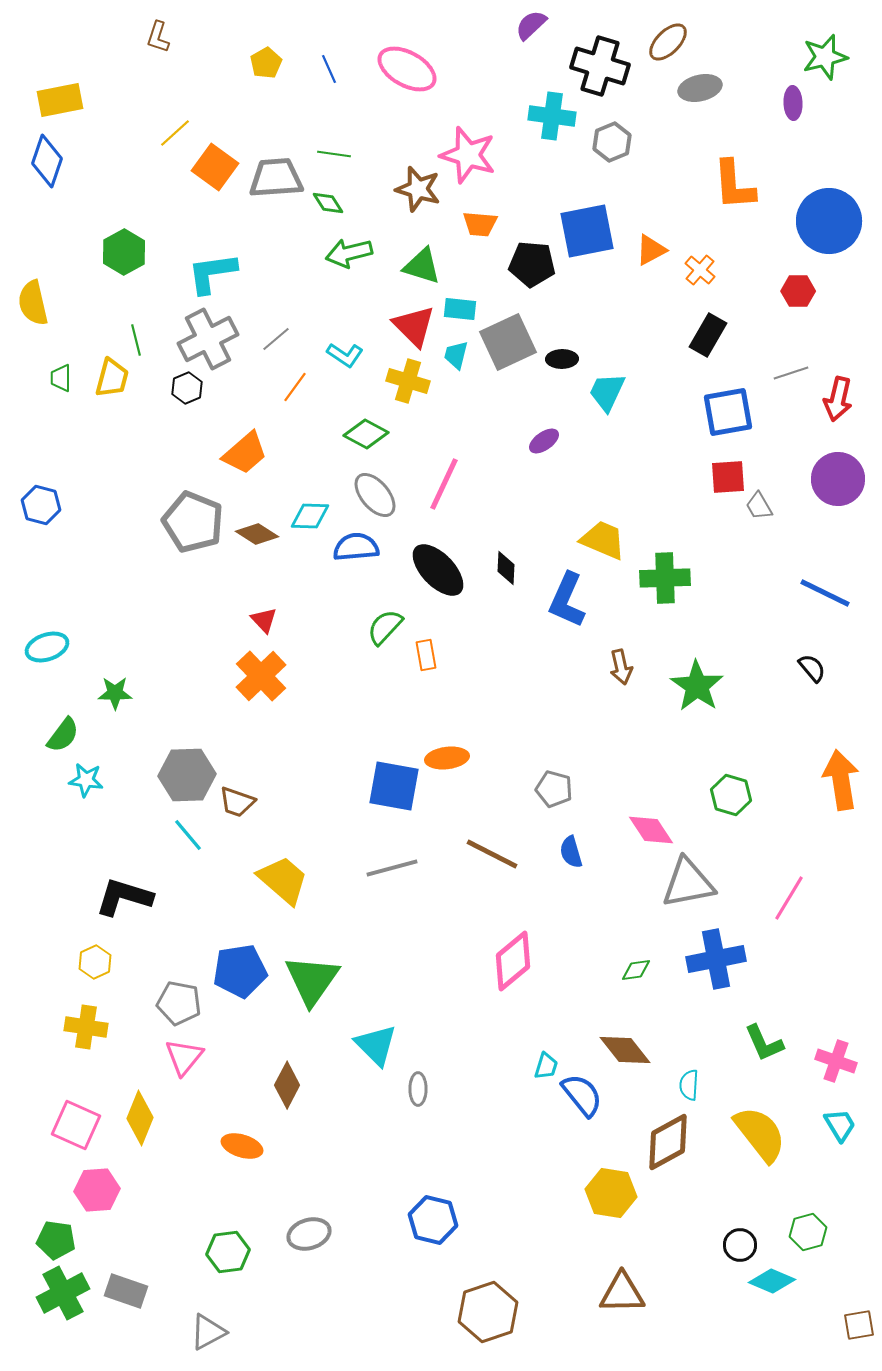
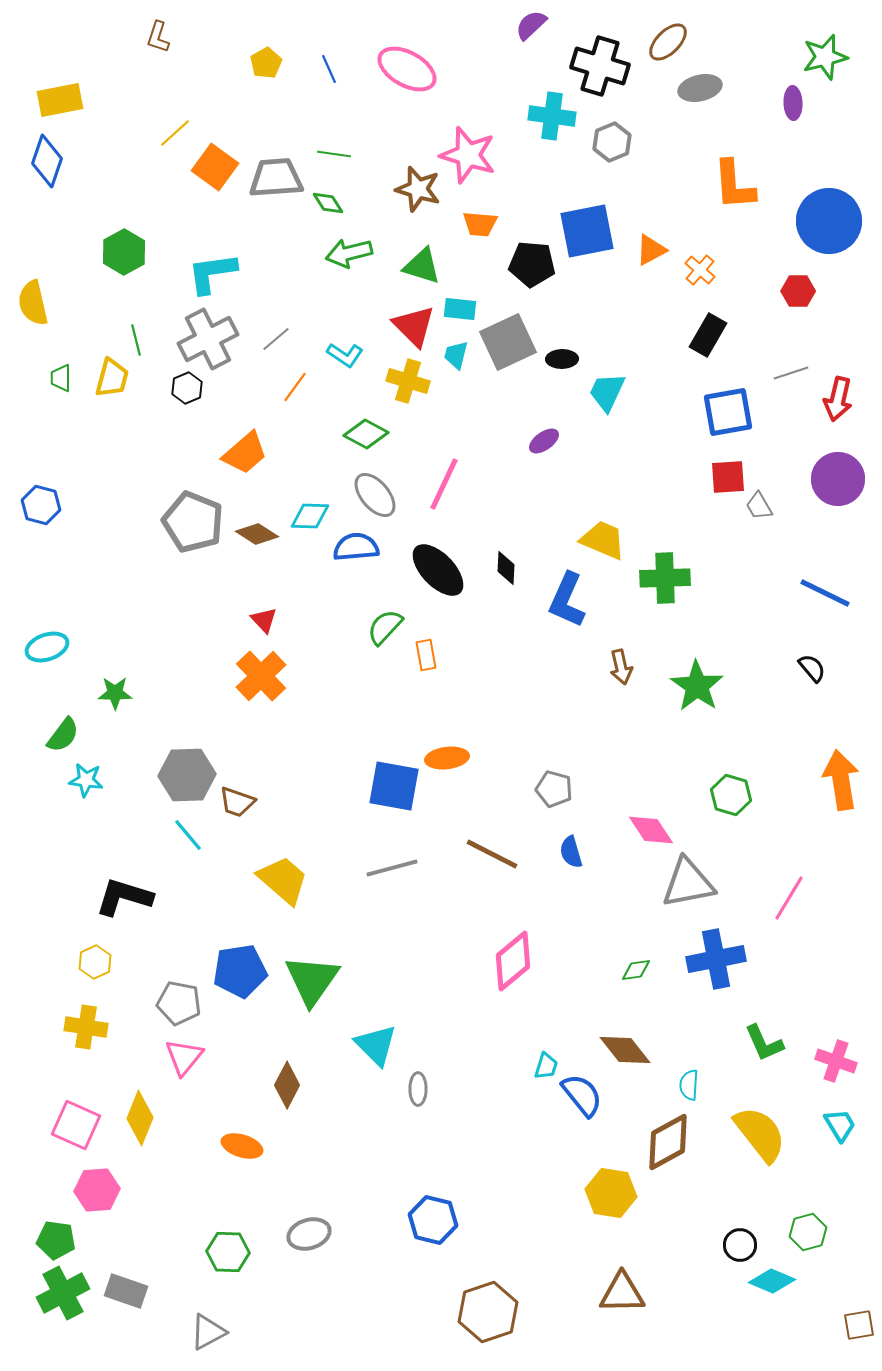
green hexagon at (228, 1252): rotated 9 degrees clockwise
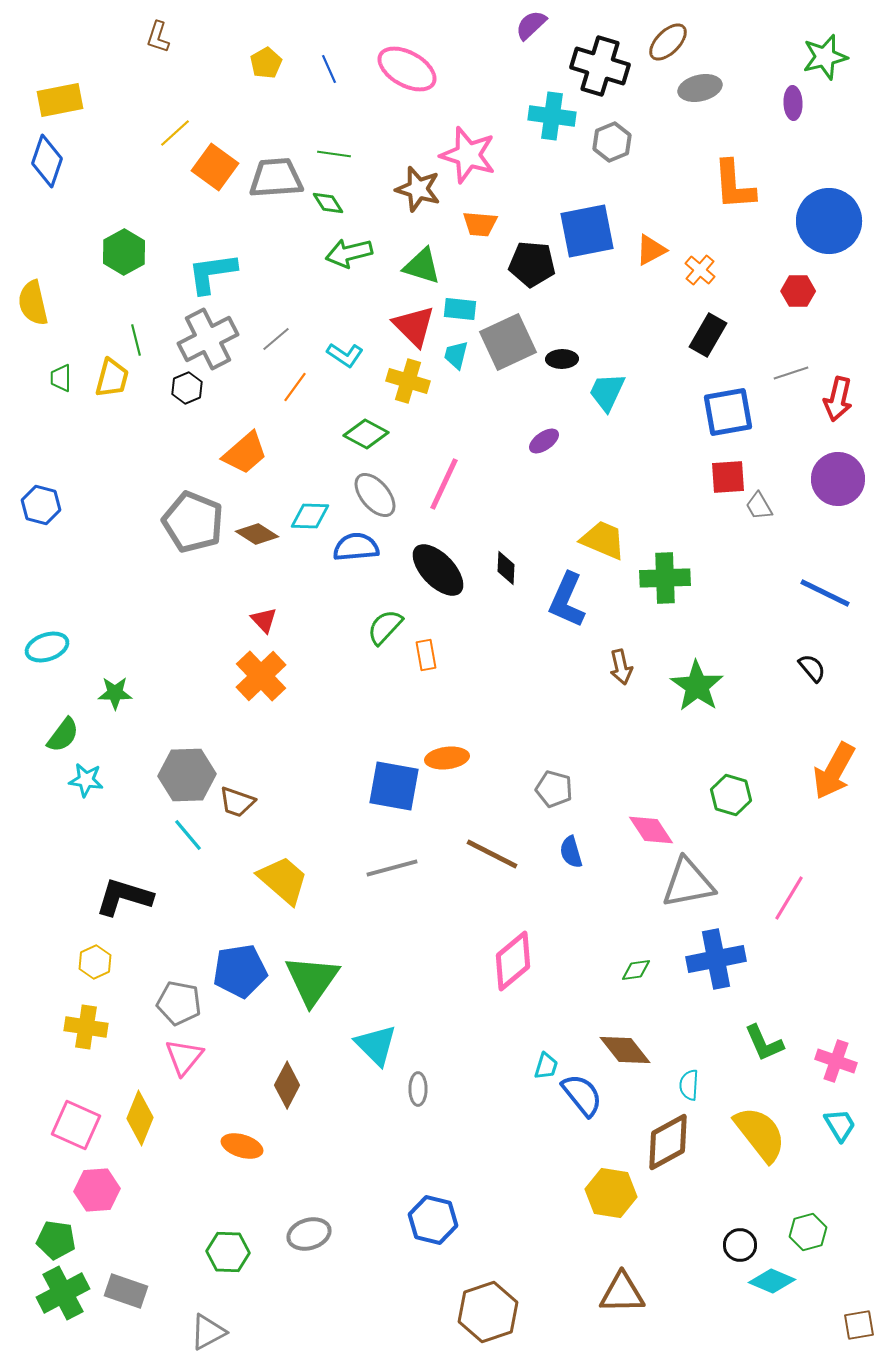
orange arrow at (841, 780): moved 7 px left, 9 px up; rotated 142 degrees counterclockwise
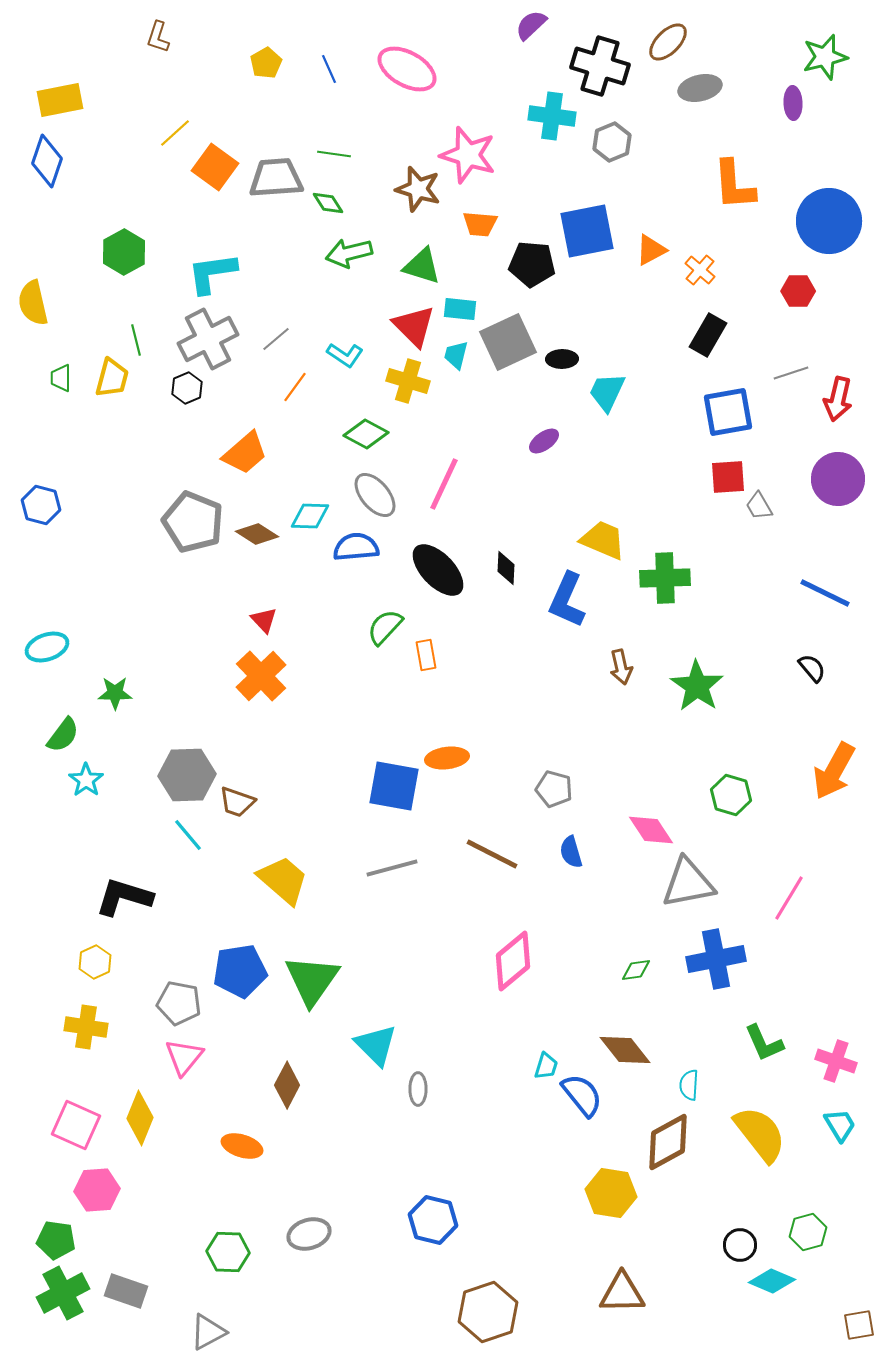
cyan star at (86, 780): rotated 28 degrees clockwise
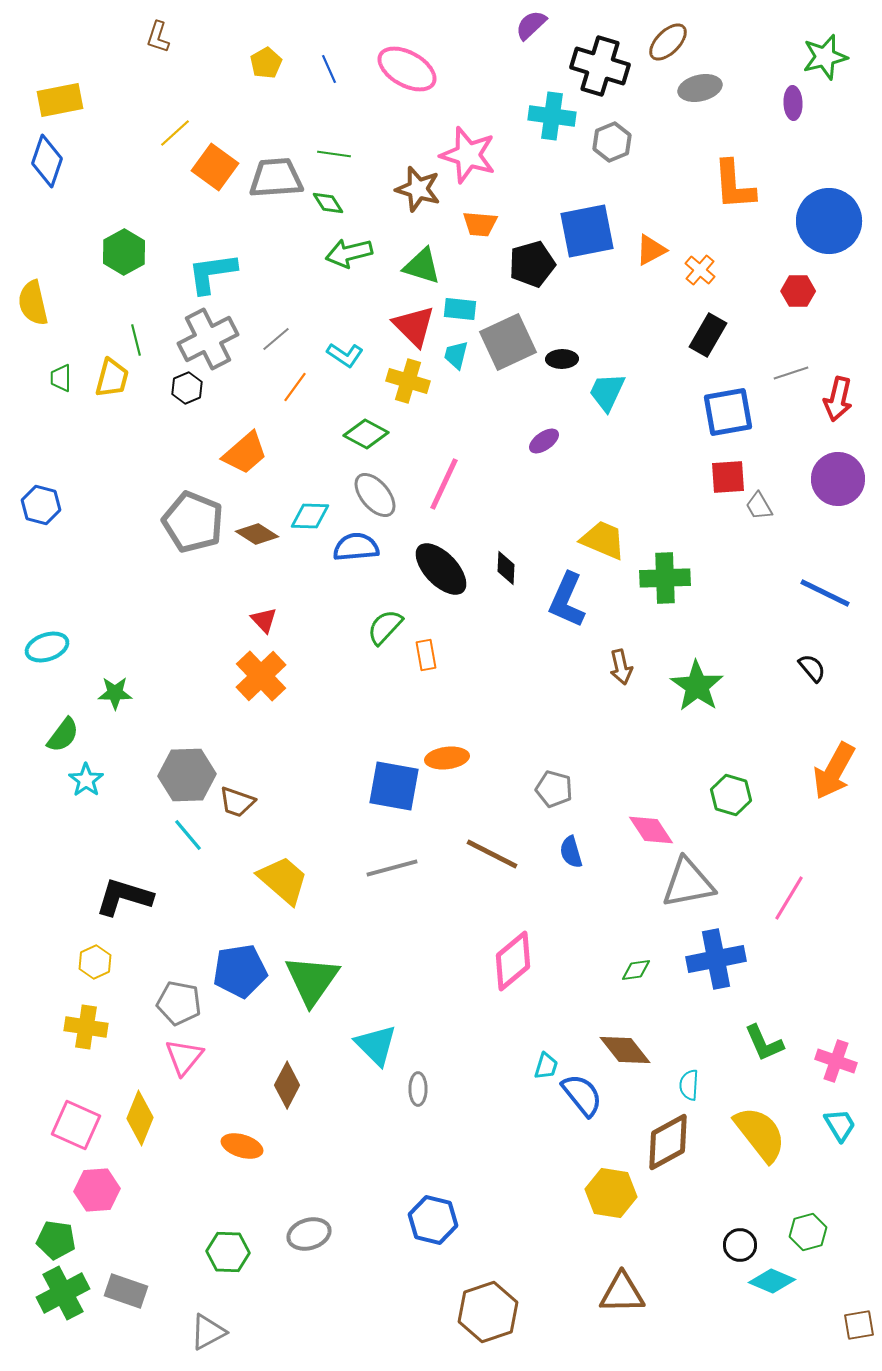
black pentagon at (532, 264): rotated 21 degrees counterclockwise
black ellipse at (438, 570): moved 3 px right, 1 px up
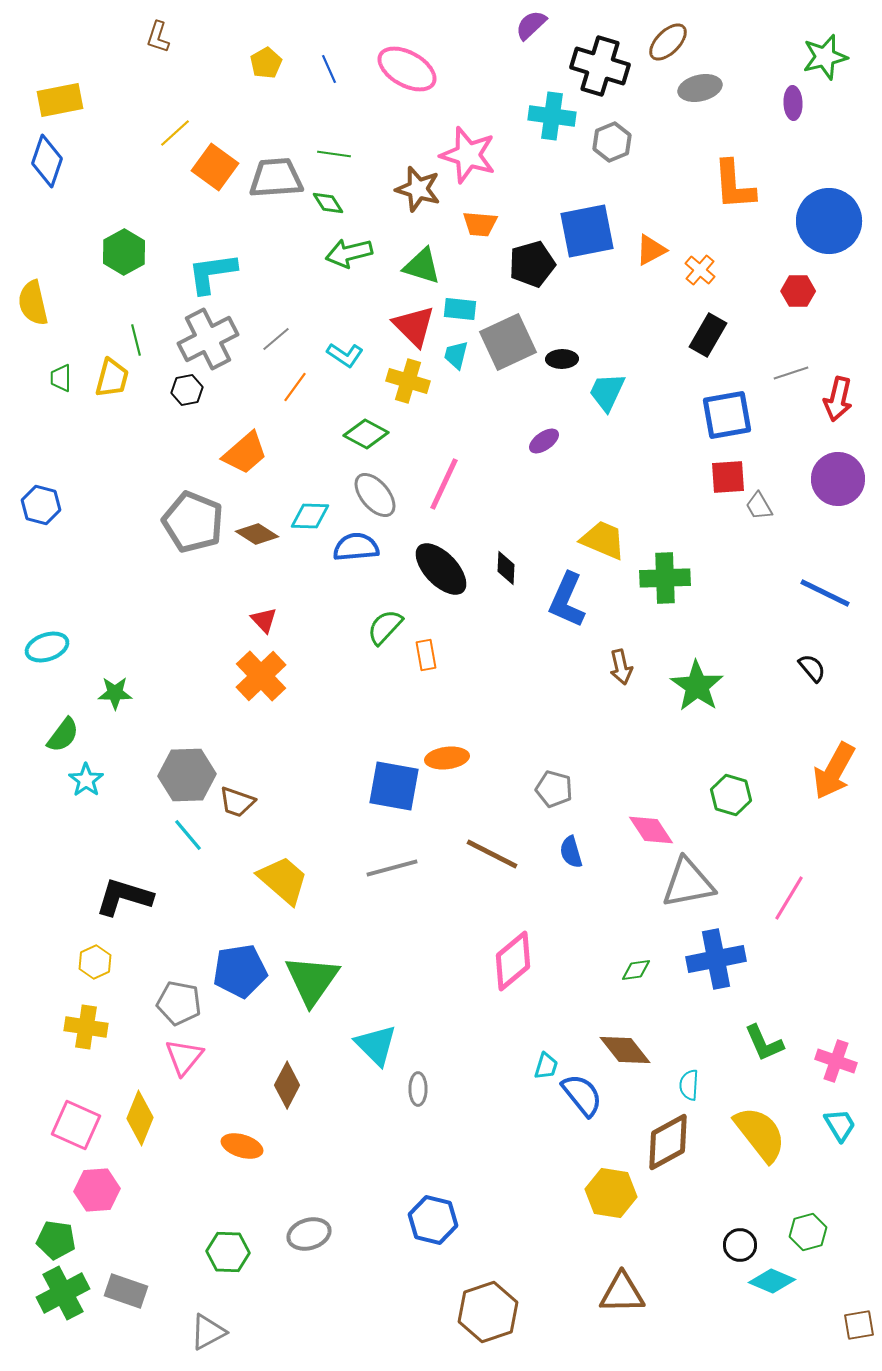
black hexagon at (187, 388): moved 2 px down; rotated 12 degrees clockwise
blue square at (728, 412): moved 1 px left, 3 px down
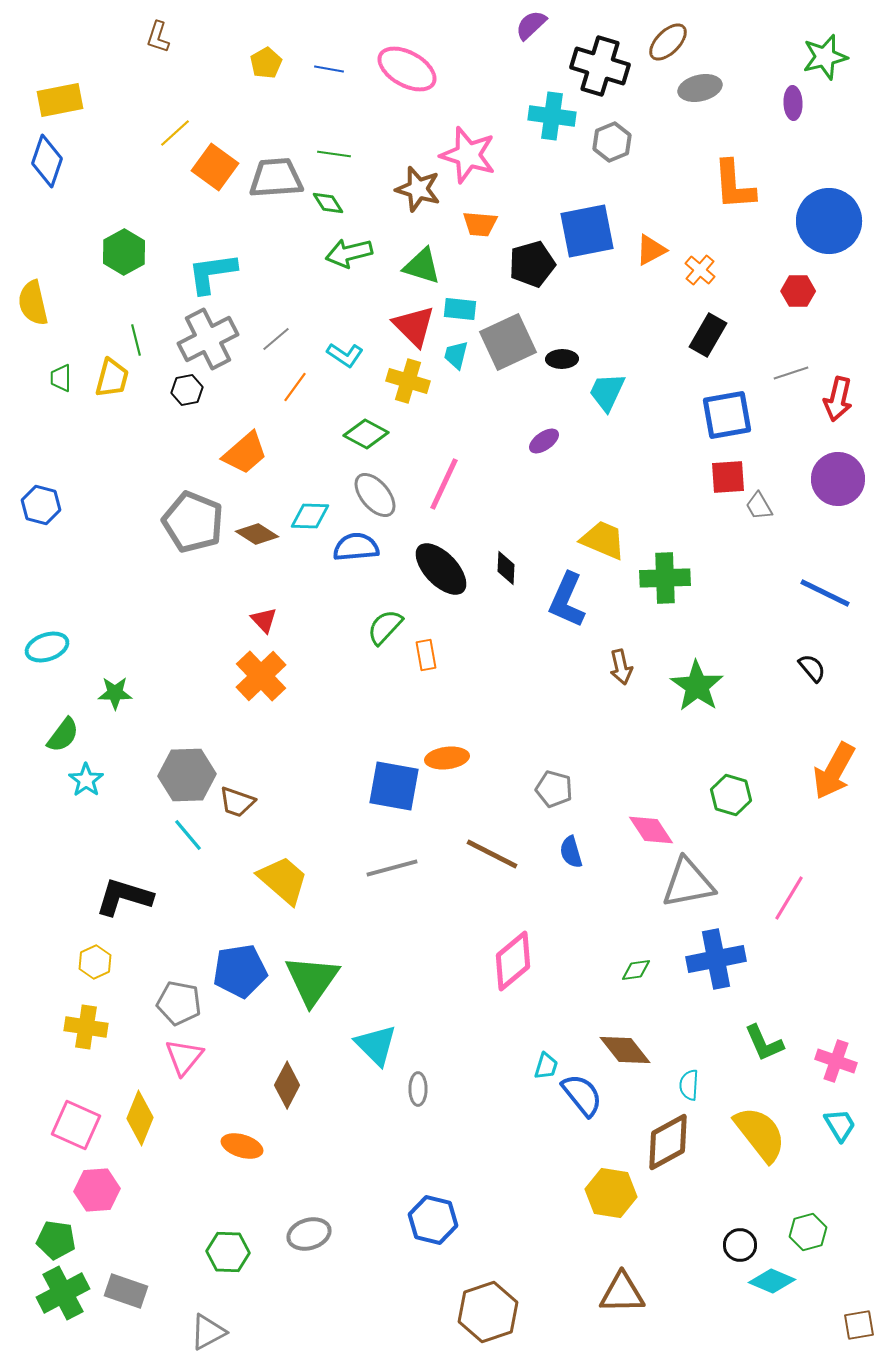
blue line at (329, 69): rotated 56 degrees counterclockwise
